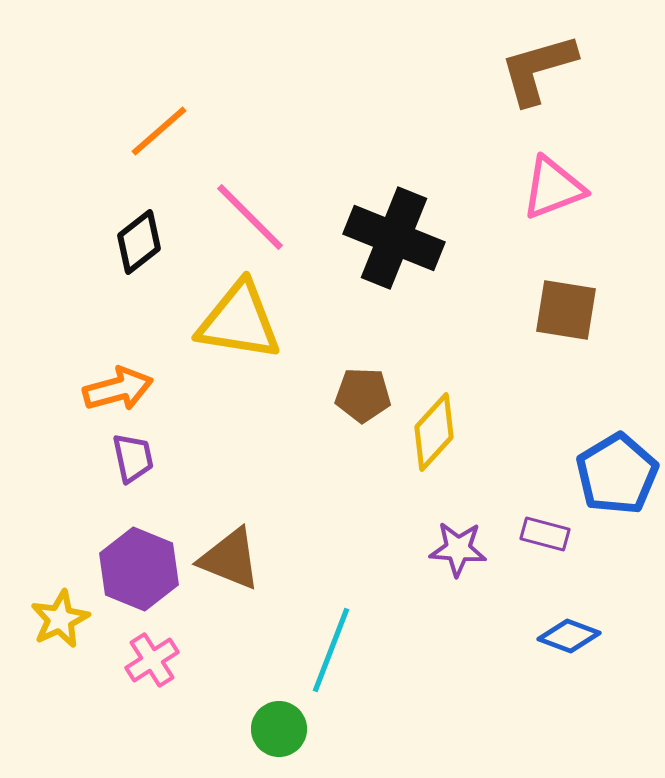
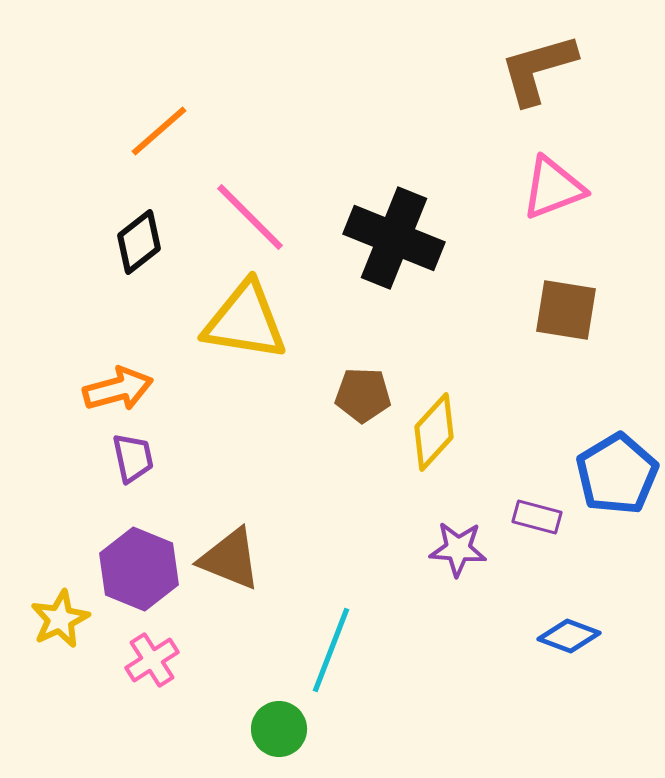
yellow triangle: moved 6 px right
purple rectangle: moved 8 px left, 17 px up
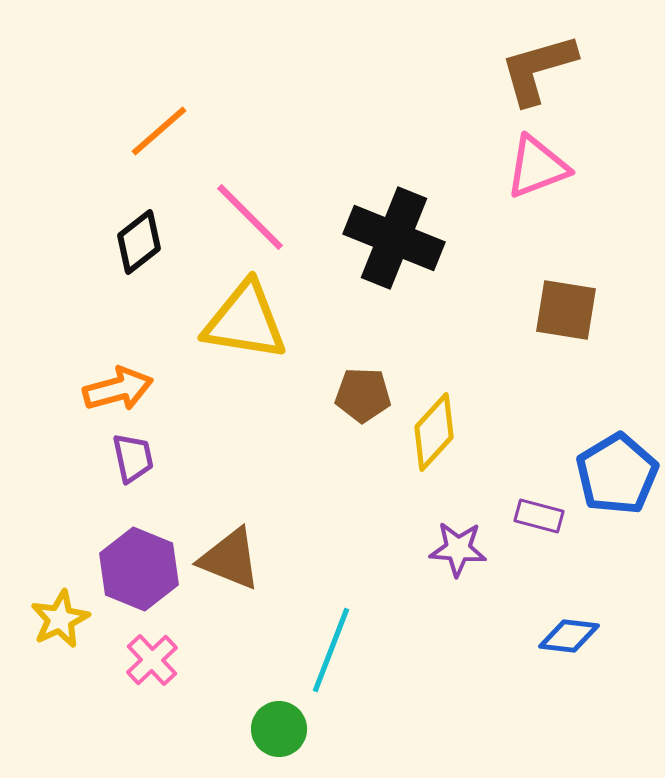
pink triangle: moved 16 px left, 21 px up
purple rectangle: moved 2 px right, 1 px up
blue diamond: rotated 14 degrees counterclockwise
pink cross: rotated 10 degrees counterclockwise
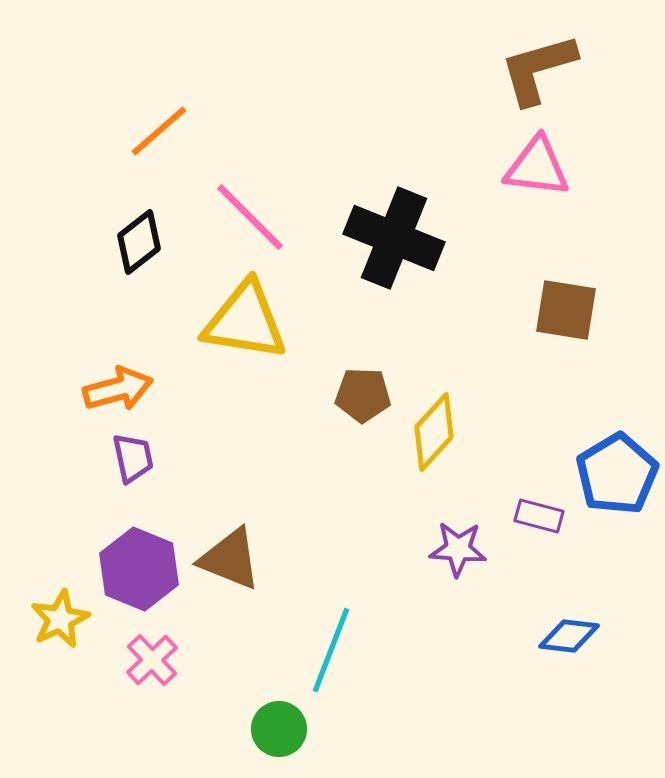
pink triangle: rotated 28 degrees clockwise
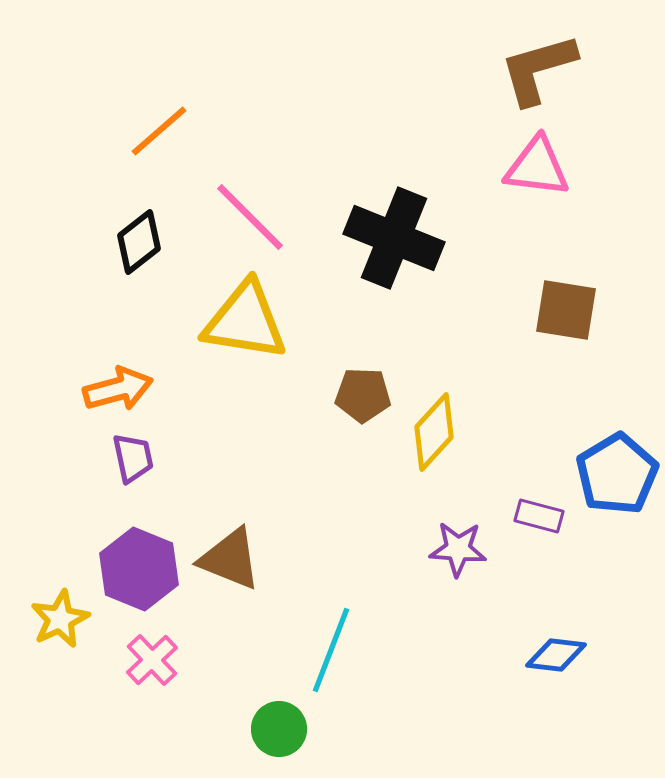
blue diamond: moved 13 px left, 19 px down
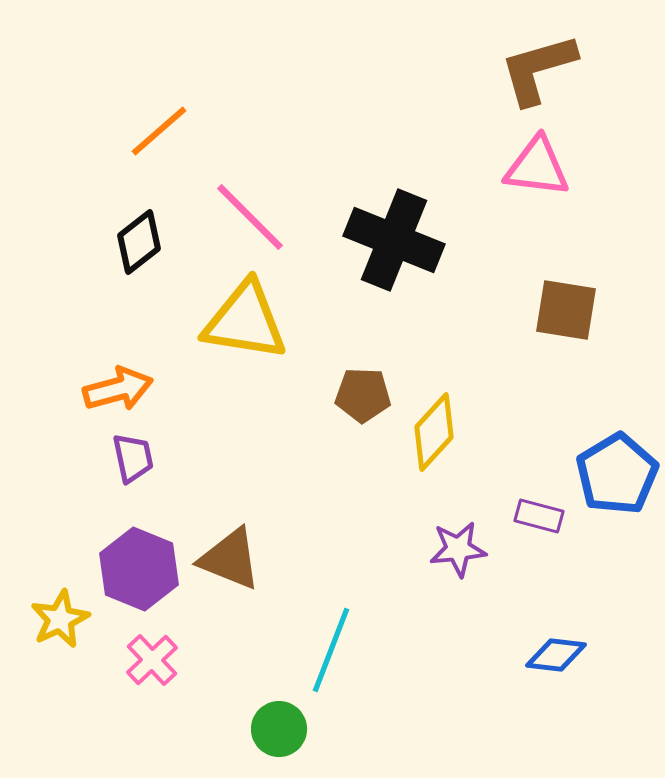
black cross: moved 2 px down
purple star: rotated 10 degrees counterclockwise
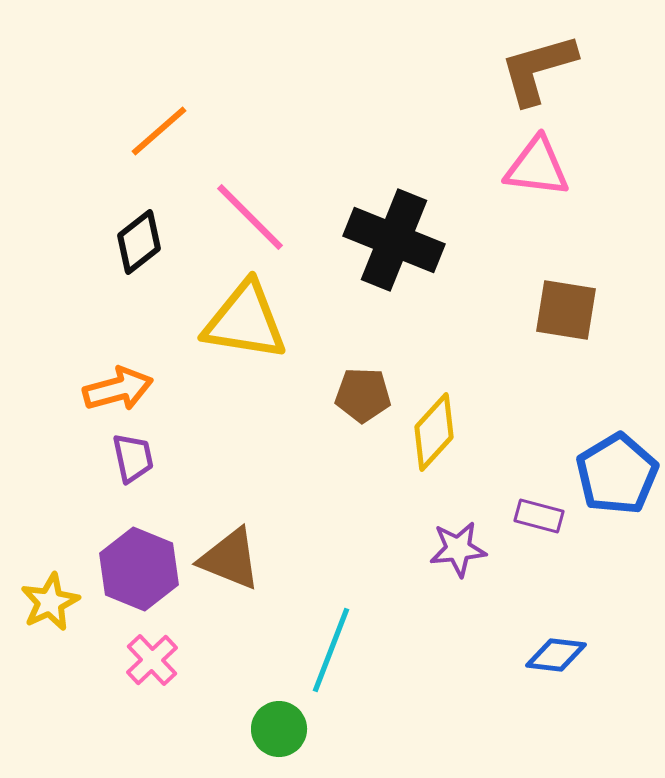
yellow star: moved 10 px left, 17 px up
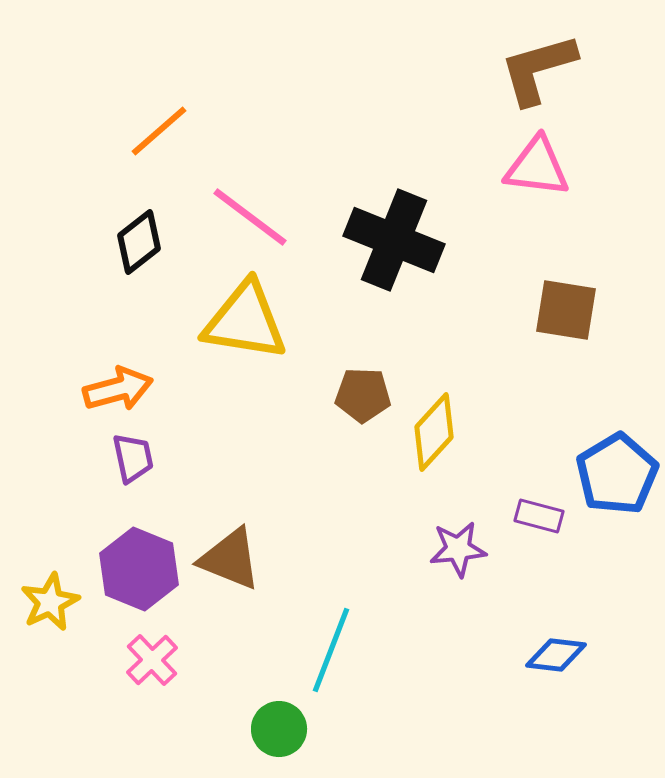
pink line: rotated 8 degrees counterclockwise
